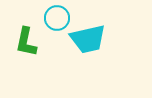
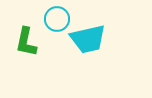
cyan circle: moved 1 px down
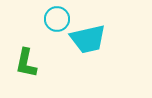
green L-shape: moved 21 px down
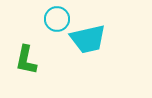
green L-shape: moved 3 px up
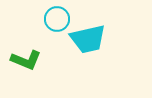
green L-shape: rotated 80 degrees counterclockwise
